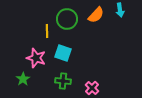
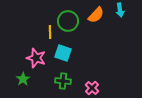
green circle: moved 1 px right, 2 px down
yellow line: moved 3 px right, 1 px down
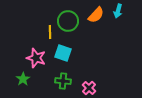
cyan arrow: moved 2 px left, 1 px down; rotated 24 degrees clockwise
pink cross: moved 3 px left
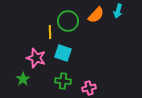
pink cross: rotated 32 degrees clockwise
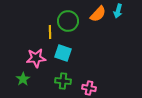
orange semicircle: moved 2 px right, 1 px up
pink star: rotated 24 degrees counterclockwise
pink cross: rotated 24 degrees clockwise
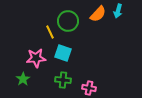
yellow line: rotated 24 degrees counterclockwise
green cross: moved 1 px up
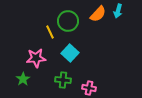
cyan square: moved 7 px right; rotated 24 degrees clockwise
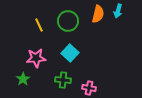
orange semicircle: rotated 30 degrees counterclockwise
yellow line: moved 11 px left, 7 px up
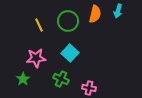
orange semicircle: moved 3 px left
green cross: moved 2 px left, 1 px up; rotated 21 degrees clockwise
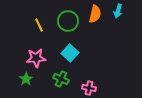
green star: moved 3 px right
